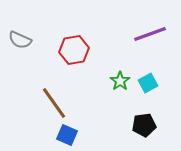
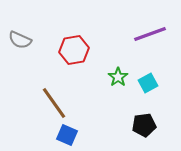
green star: moved 2 px left, 4 px up
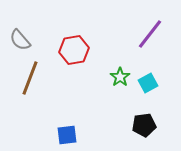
purple line: rotated 32 degrees counterclockwise
gray semicircle: rotated 25 degrees clockwise
green star: moved 2 px right
brown line: moved 24 px left, 25 px up; rotated 56 degrees clockwise
blue square: rotated 30 degrees counterclockwise
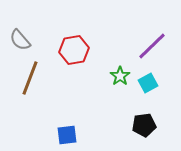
purple line: moved 2 px right, 12 px down; rotated 8 degrees clockwise
green star: moved 1 px up
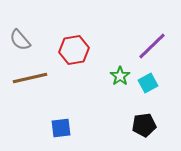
brown line: rotated 56 degrees clockwise
blue square: moved 6 px left, 7 px up
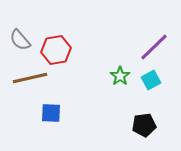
purple line: moved 2 px right, 1 px down
red hexagon: moved 18 px left
cyan square: moved 3 px right, 3 px up
blue square: moved 10 px left, 15 px up; rotated 10 degrees clockwise
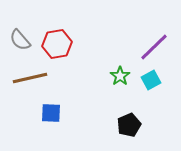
red hexagon: moved 1 px right, 6 px up
black pentagon: moved 15 px left; rotated 15 degrees counterclockwise
